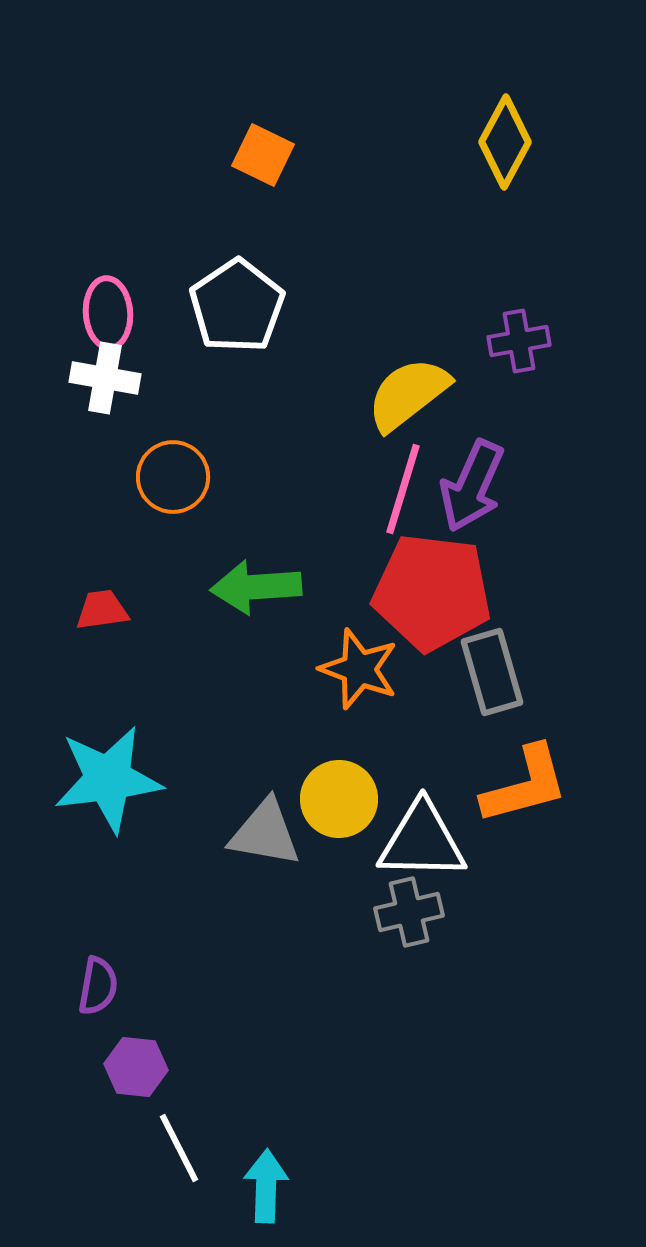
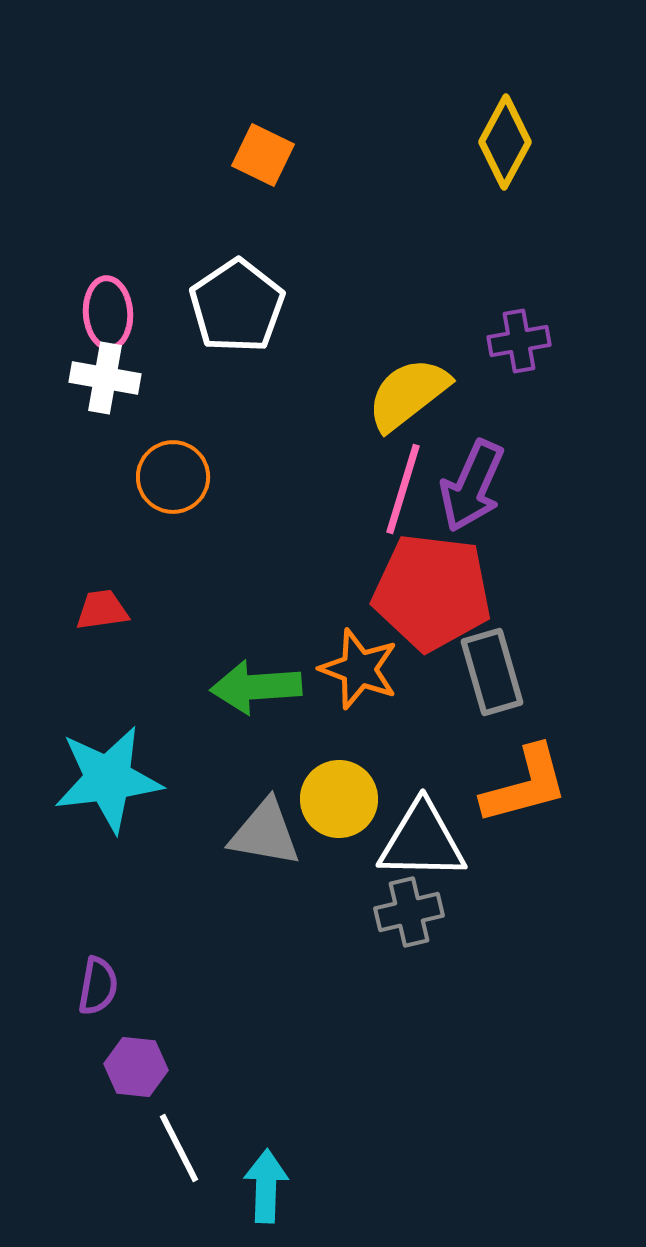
green arrow: moved 100 px down
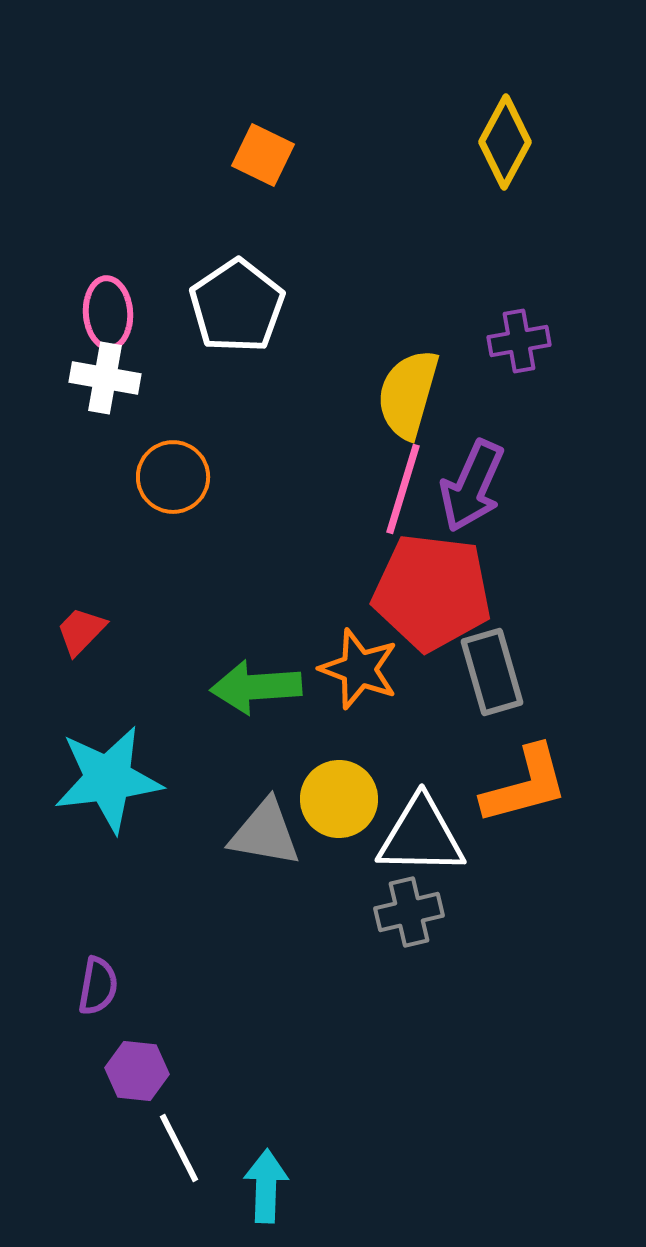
yellow semicircle: rotated 36 degrees counterclockwise
red trapezoid: moved 21 px left, 21 px down; rotated 38 degrees counterclockwise
white triangle: moved 1 px left, 5 px up
purple hexagon: moved 1 px right, 4 px down
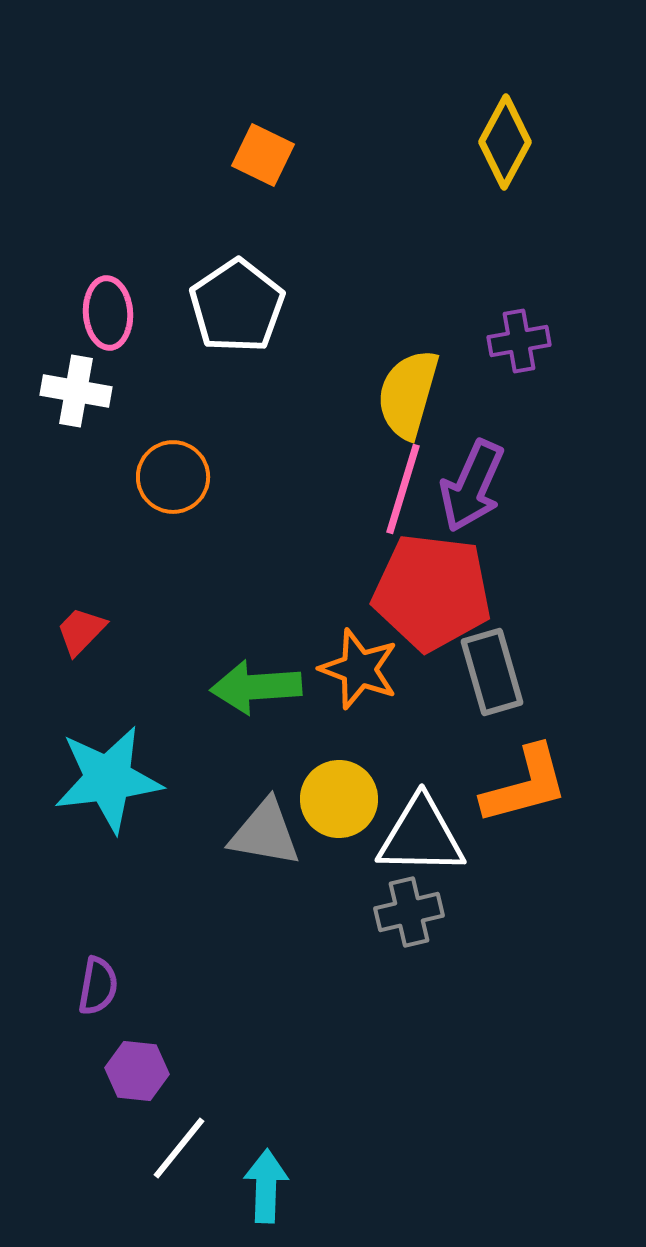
white cross: moved 29 px left, 13 px down
white line: rotated 66 degrees clockwise
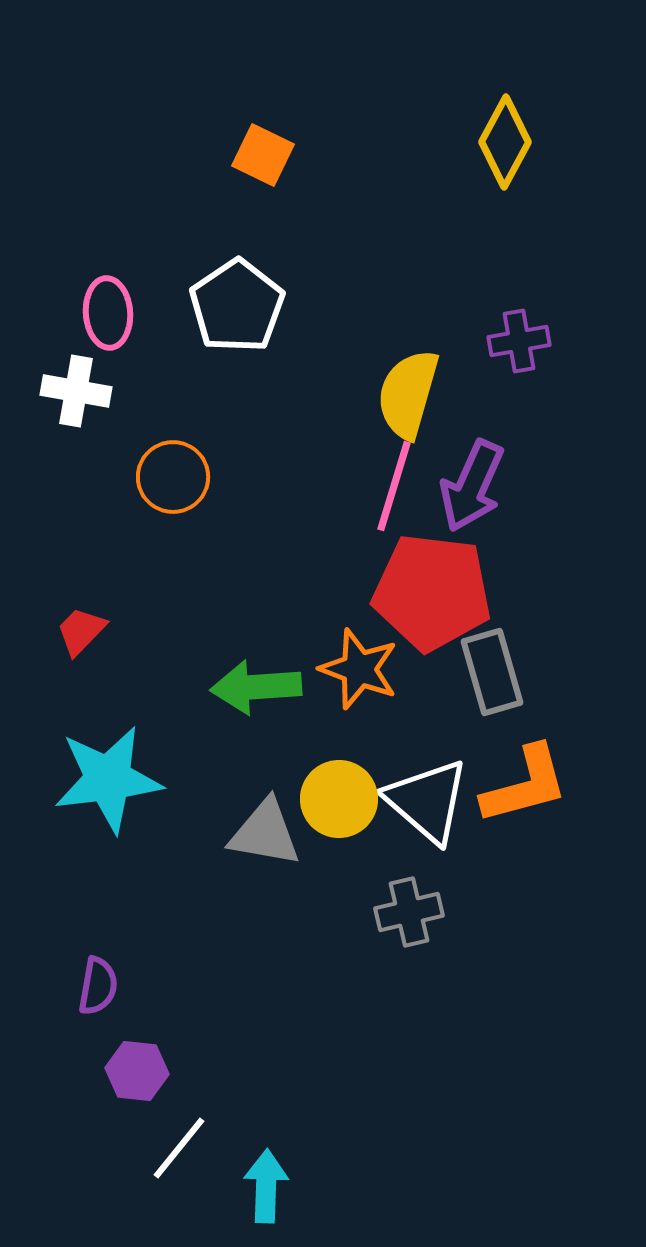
pink line: moved 9 px left, 3 px up
white triangle: moved 6 px right, 35 px up; rotated 40 degrees clockwise
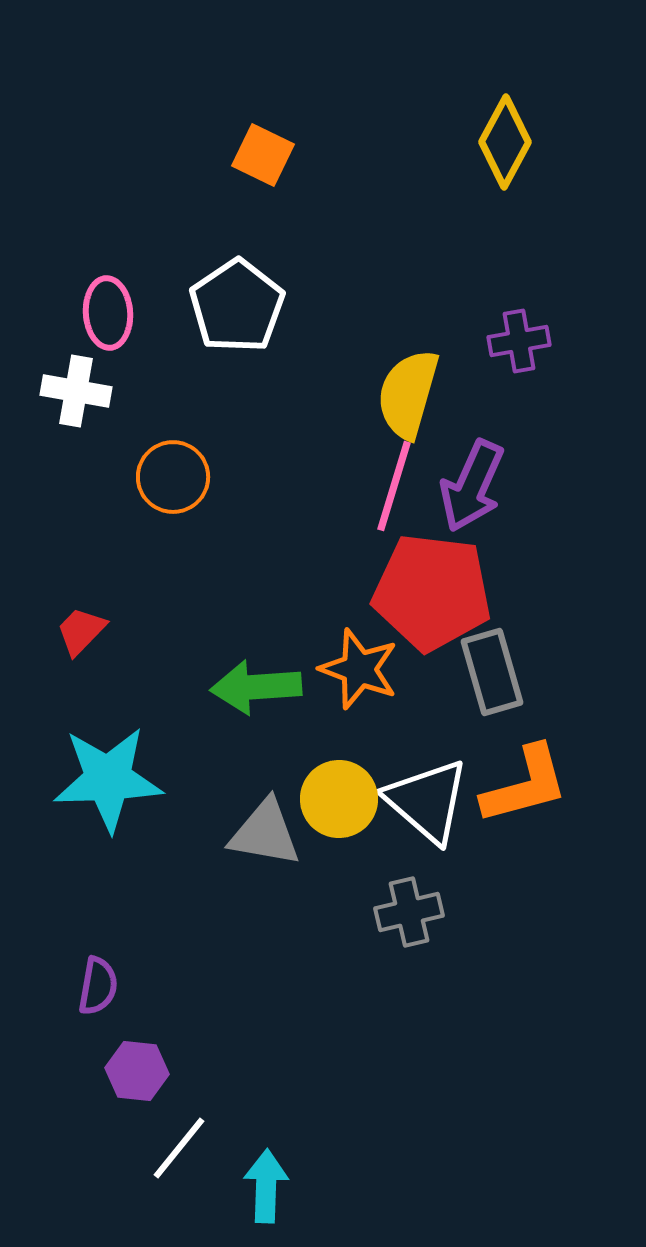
cyan star: rotated 5 degrees clockwise
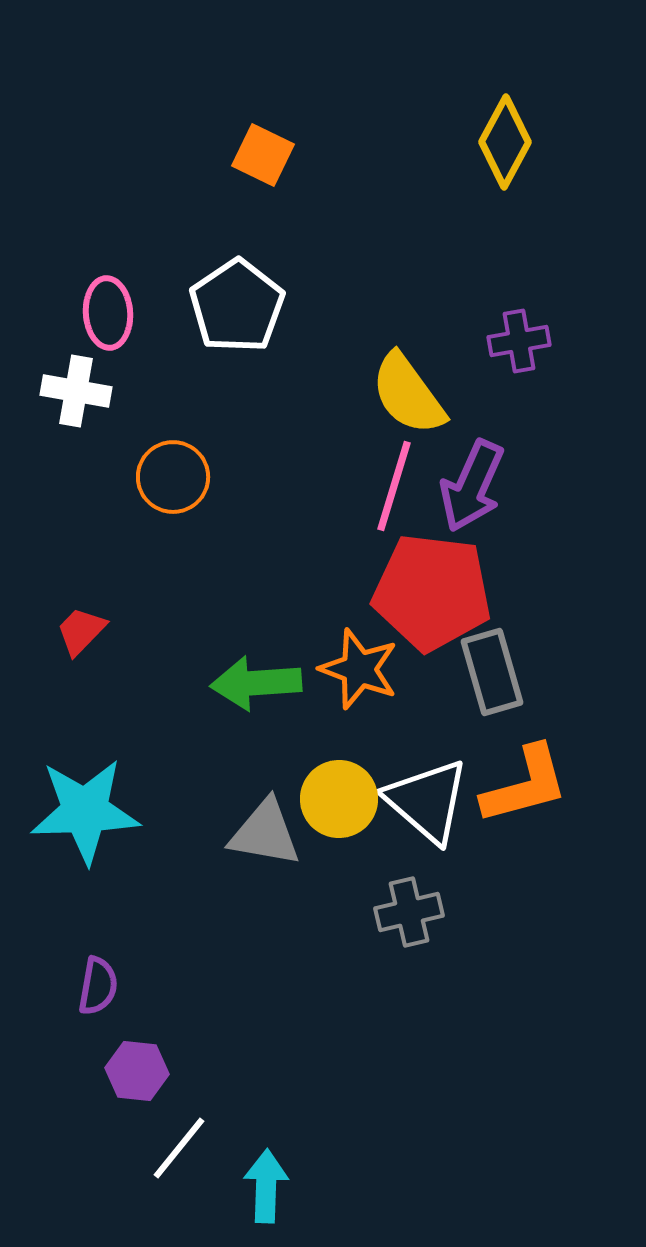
yellow semicircle: rotated 52 degrees counterclockwise
green arrow: moved 4 px up
cyan star: moved 23 px left, 32 px down
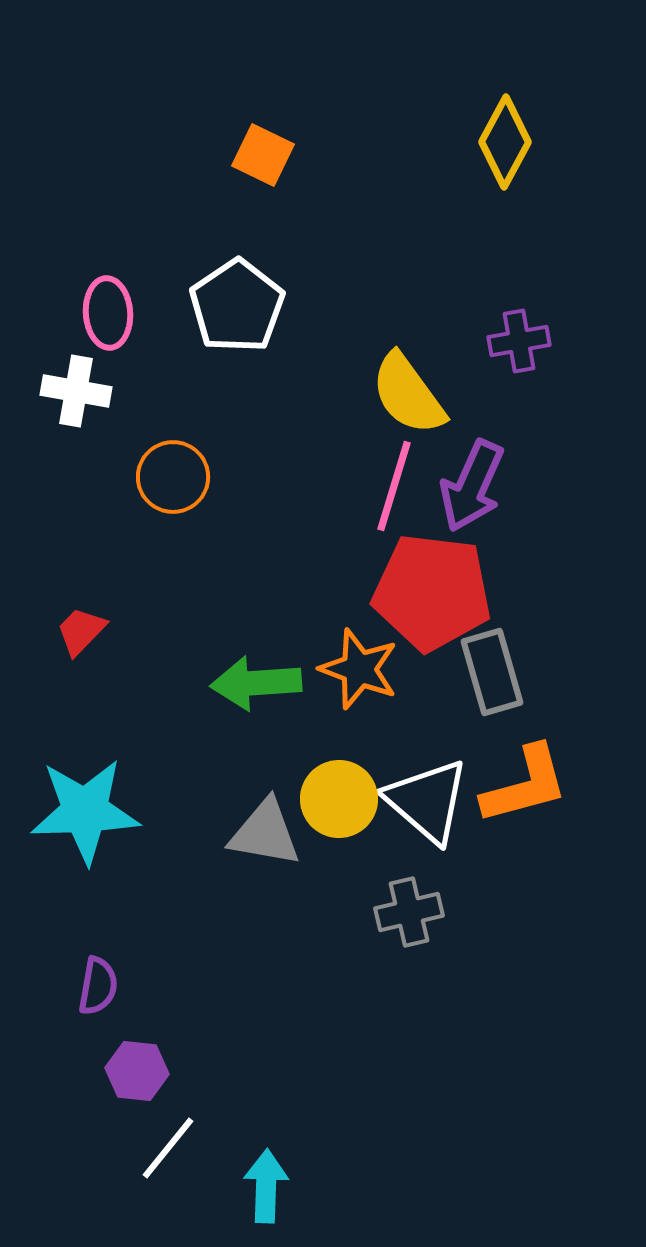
white line: moved 11 px left
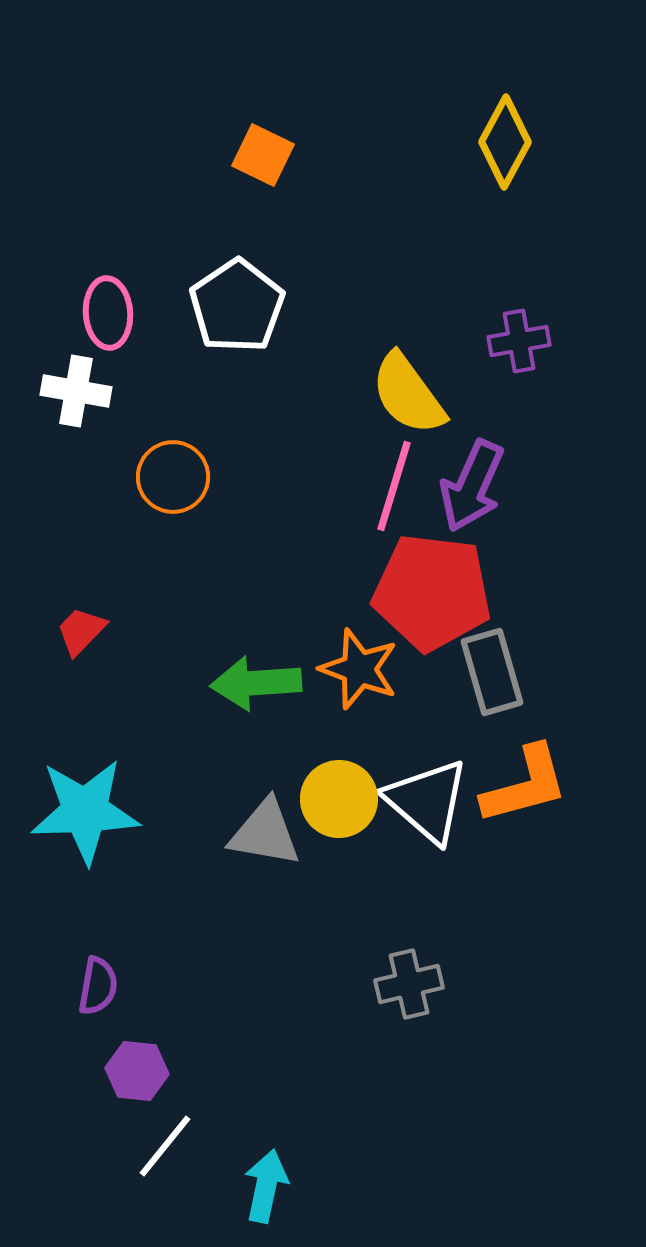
gray cross: moved 72 px down
white line: moved 3 px left, 2 px up
cyan arrow: rotated 10 degrees clockwise
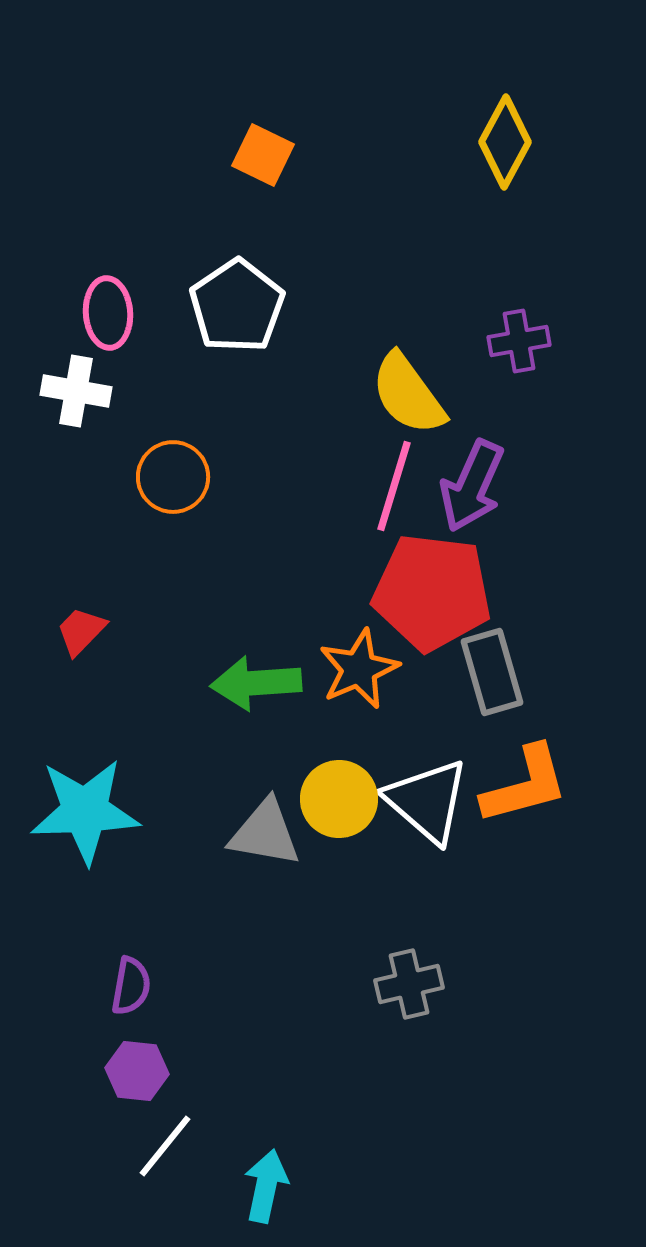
orange star: rotated 28 degrees clockwise
purple semicircle: moved 33 px right
